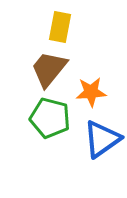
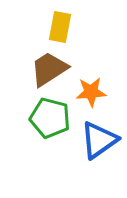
brown trapezoid: rotated 18 degrees clockwise
blue triangle: moved 3 px left, 1 px down
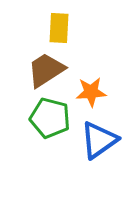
yellow rectangle: moved 1 px left, 1 px down; rotated 8 degrees counterclockwise
brown trapezoid: moved 3 px left, 1 px down
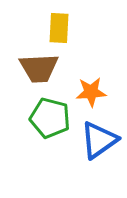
brown trapezoid: moved 7 px left, 2 px up; rotated 150 degrees counterclockwise
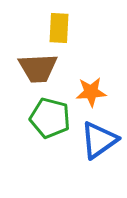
brown trapezoid: moved 1 px left
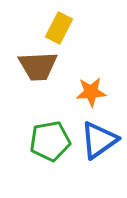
yellow rectangle: rotated 24 degrees clockwise
brown trapezoid: moved 2 px up
green pentagon: moved 23 px down; rotated 24 degrees counterclockwise
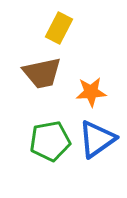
brown trapezoid: moved 4 px right, 7 px down; rotated 9 degrees counterclockwise
blue triangle: moved 2 px left, 1 px up
